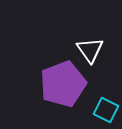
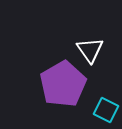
purple pentagon: rotated 9 degrees counterclockwise
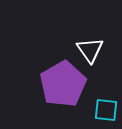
cyan square: rotated 20 degrees counterclockwise
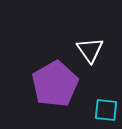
purple pentagon: moved 8 px left
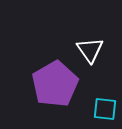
cyan square: moved 1 px left, 1 px up
